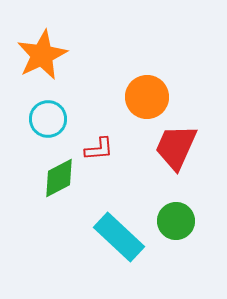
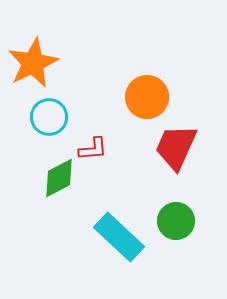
orange star: moved 9 px left, 8 px down
cyan circle: moved 1 px right, 2 px up
red L-shape: moved 6 px left
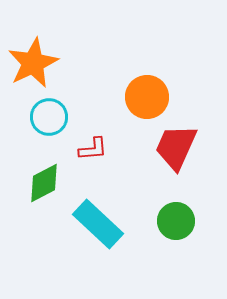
green diamond: moved 15 px left, 5 px down
cyan rectangle: moved 21 px left, 13 px up
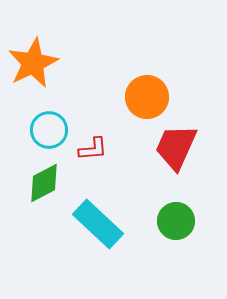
cyan circle: moved 13 px down
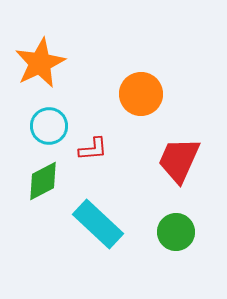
orange star: moved 7 px right
orange circle: moved 6 px left, 3 px up
cyan circle: moved 4 px up
red trapezoid: moved 3 px right, 13 px down
green diamond: moved 1 px left, 2 px up
green circle: moved 11 px down
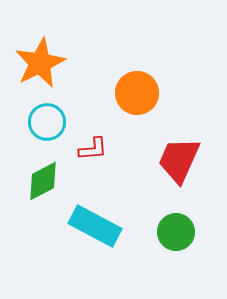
orange circle: moved 4 px left, 1 px up
cyan circle: moved 2 px left, 4 px up
cyan rectangle: moved 3 px left, 2 px down; rotated 15 degrees counterclockwise
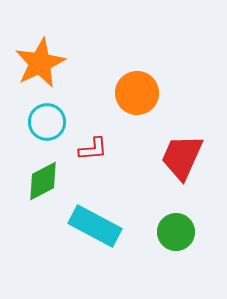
red trapezoid: moved 3 px right, 3 px up
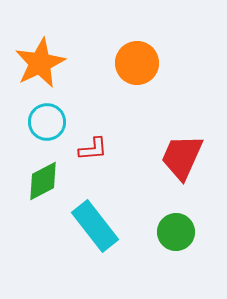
orange circle: moved 30 px up
cyan rectangle: rotated 24 degrees clockwise
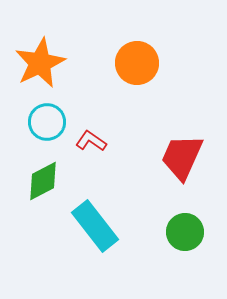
red L-shape: moved 2 px left, 8 px up; rotated 140 degrees counterclockwise
green circle: moved 9 px right
